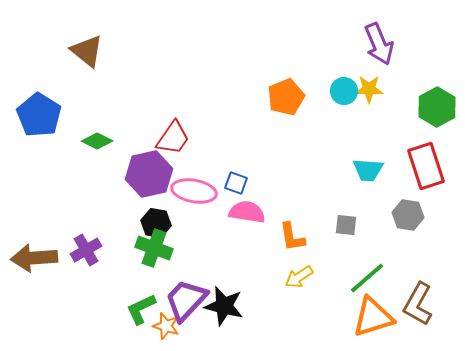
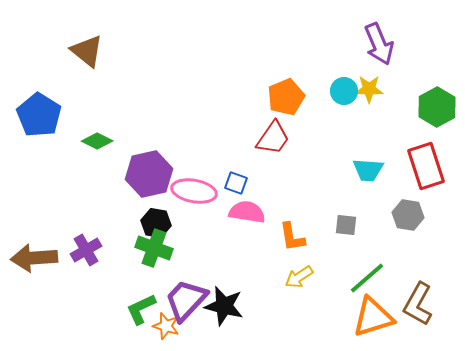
red trapezoid: moved 100 px right
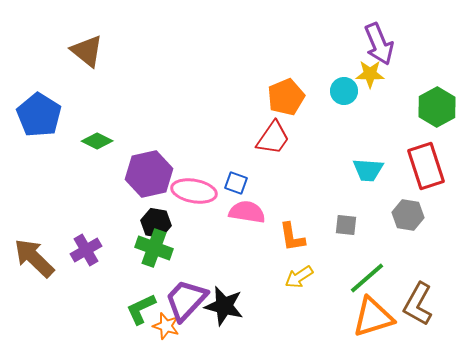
yellow star: moved 1 px right, 15 px up
brown arrow: rotated 48 degrees clockwise
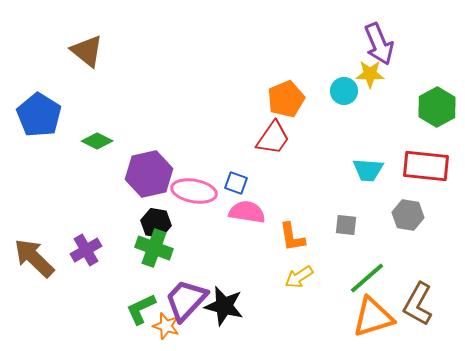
orange pentagon: moved 2 px down
red rectangle: rotated 66 degrees counterclockwise
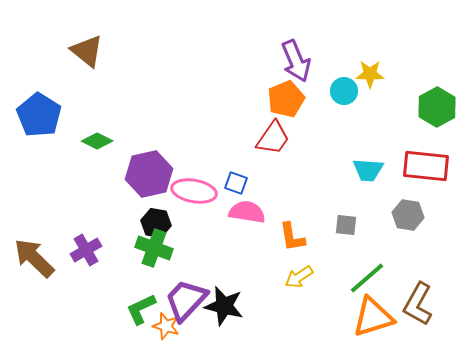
purple arrow: moved 83 px left, 17 px down
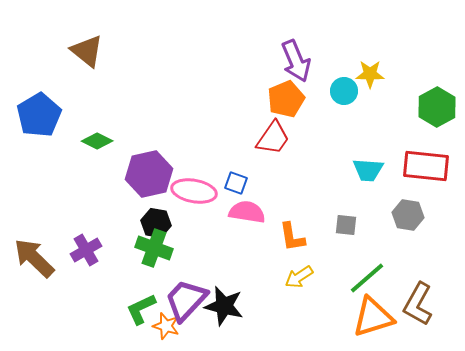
blue pentagon: rotated 9 degrees clockwise
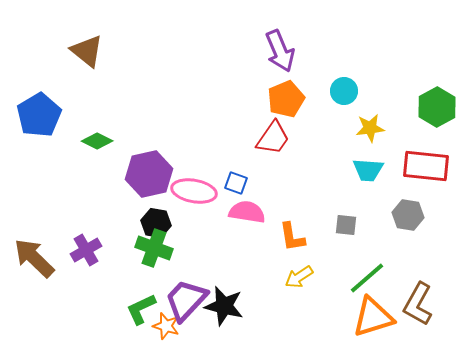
purple arrow: moved 16 px left, 10 px up
yellow star: moved 54 px down; rotated 8 degrees counterclockwise
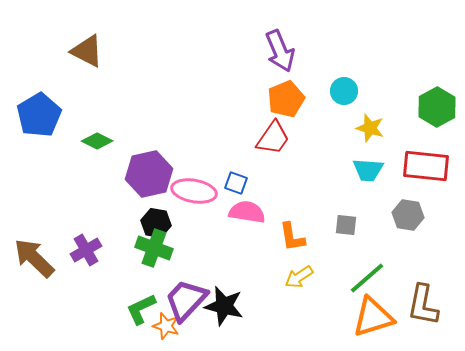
brown triangle: rotated 12 degrees counterclockwise
yellow star: rotated 24 degrees clockwise
brown L-shape: moved 5 px right, 1 px down; rotated 18 degrees counterclockwise
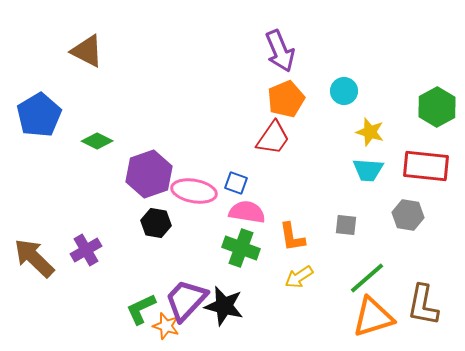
yellow star: moved 4 px down
purple hexagon: rotated 6 degrees counterclockwise
green cross: moved 87 px right
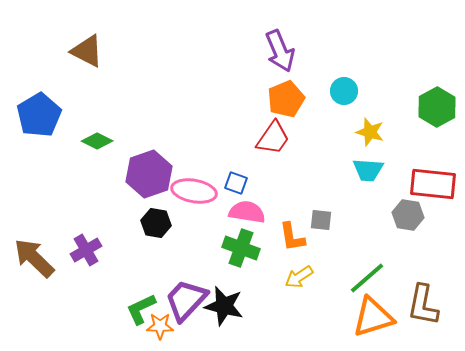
red rectangle: moved 7 px right, 18 px down
gray square: moved 25 px left, 5 px up
orange star: moved 6 px left; rotated 16 degrees counterclockwise
